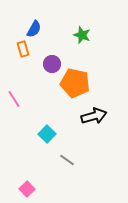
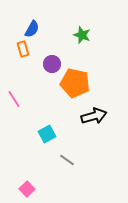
blue semicircle: moved 2 px left
cyan square: rotated 18 degrees clockwise
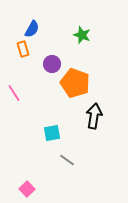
orange pentagon: rotated 8 degrees clockwise
pink line: moved 6 px up
black arrow: rotated 65 degrees counterclockwise
cyan square: moved 5 px right, 1 px up; rotated 18 degrees clockwise
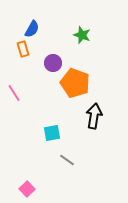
purple circle: moved 1 px right, 1 px up
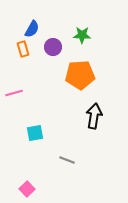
green star: rotated 18 degrees counterclockwise
purple circle: moved 16 px up
orange pentagon: moved 5 px right, 8 px up; rotated 24 degrees counterclockwise
pink line: rotated 72 degrees counterclockwise
cyan square: moved 17 px left
gray line: rotated 14 degrees counterclockwise
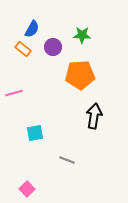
orange rectangle: rotated 35 degrees counterclockwise
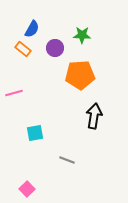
purple circle: moved 2 px right, 1 px down
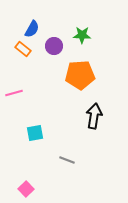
purple circle: moved 1 px left, 2 px up
pink square: moved 1 px left
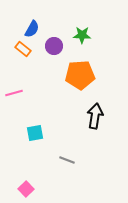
black arrow: moved 1 px right
